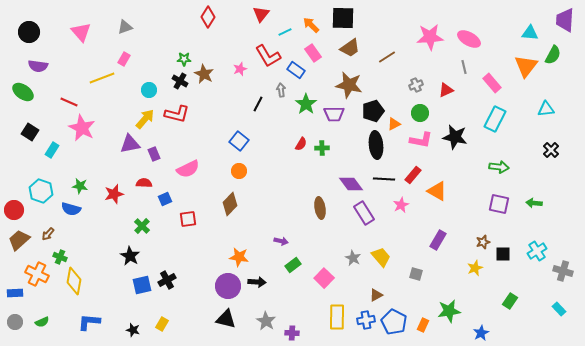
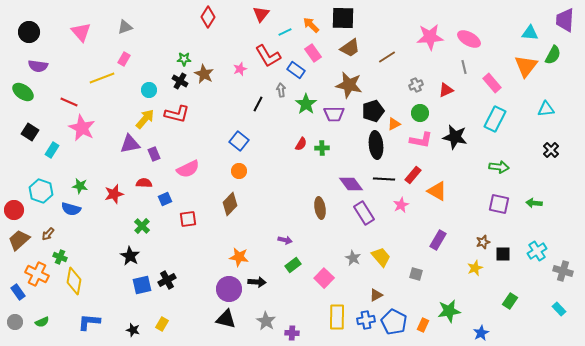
purple arrow at (281, 241): moved 4 px right, 1 px up
purple circle at (228, 286): moved 1 px right, 3 px down
blue rectangle at (15, 293): moved 3 px right, 1 px up; rotated 56 degrees clockwise
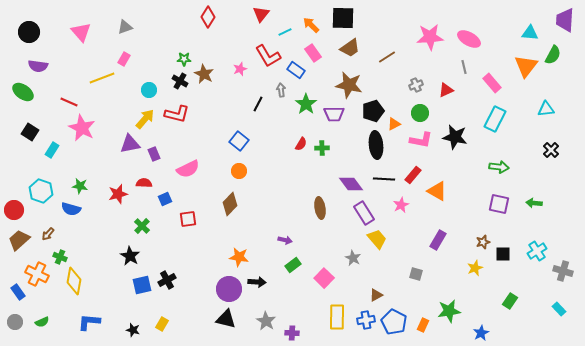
red star at (114, 194): moved 4 px right
yellow trapezoid at (381, 257): moved 4 px left, 18 px up
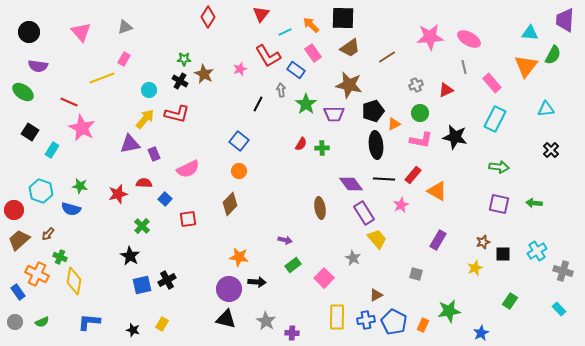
blue square at (165, 199): rotated 24 degrees counterclockwise
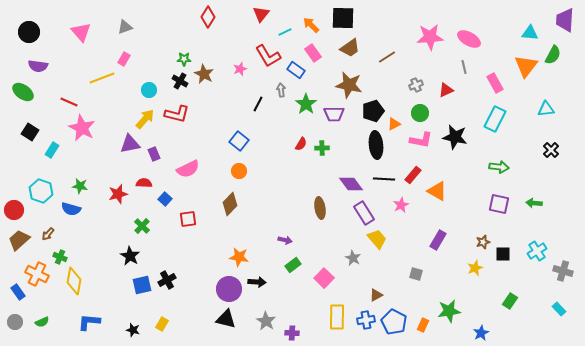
pink rectangle at (492, 83): moved 3 px right; rotated 12 degrees clockwise
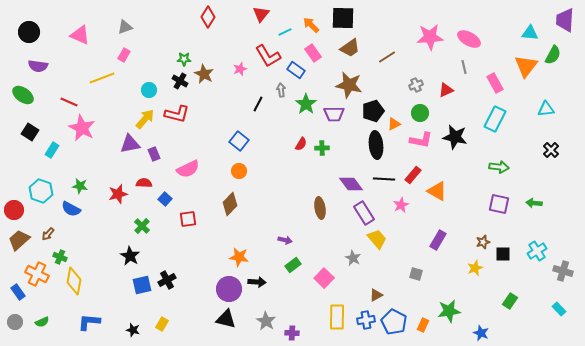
pink triangle at (81, 32): moved 1 px left, 3 px down; rotated 25 degrees counterclockwise
pink rectangle at (124, 59): moved 4 px up
green ellipse at (23, 92): moved 3 px down
blue semicircle at (71, 209): rotated 12 degrees clockwise
blue star at (481, 333): rotated 21 degrees counterclockwise
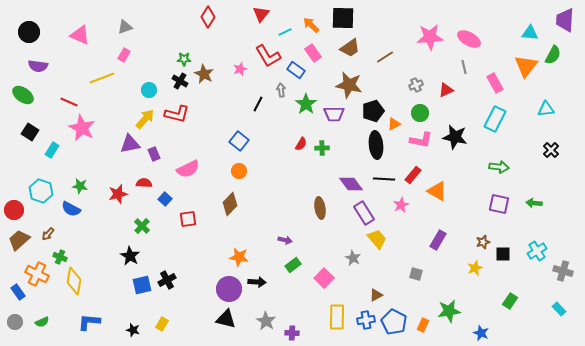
brown line at (387, 57): moved 2 px left
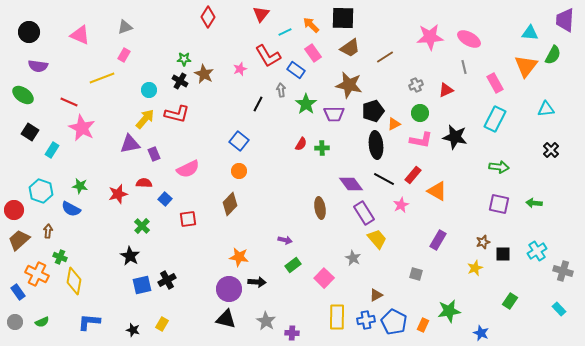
black line at (384, 179): rotated 25 degrees clockwise
brown arrow at (48, 234): moved 3 px up; rotated 144 degrees clockwise
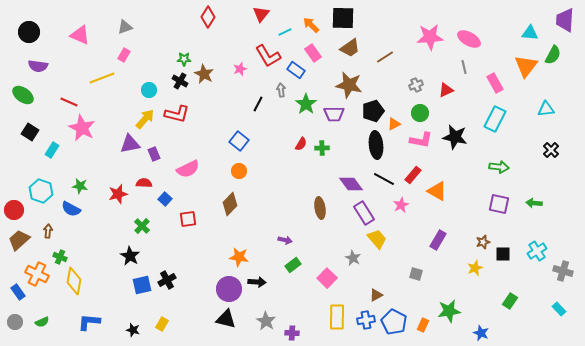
pink square at (324, 278): moved 3 px right
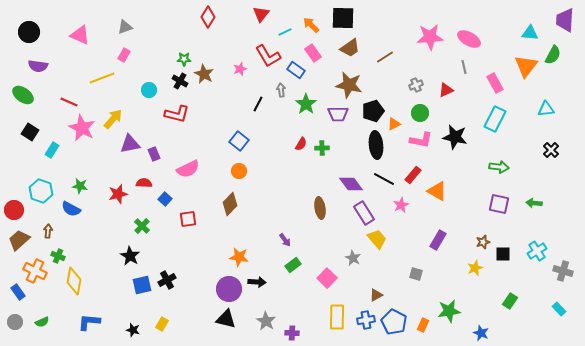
purple trapezoid at (334, 114): moved 4 px right
yellow arrow at (145, 119): moved 32 px left
purple arrow at (285, 240): rotated 40 degrees clockwise
green cross at (60, 257): moved 2 px left, 1 px up
orange cross at (37, 274): moved 2 px left, 3 px up
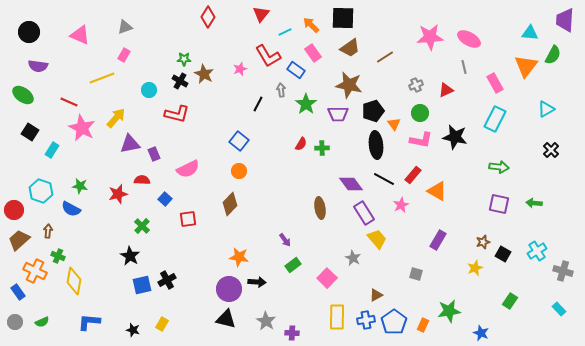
cyan triangle at (546, 109): rotated 24 degrees counterclockwise
yellow arrow at (113, 119): moved 3 px right, 1 px up
orange triangle at (394, 124): rotated 40 degrees counterclockwise
red semicircle at (144, 183): moved 2 px left, 3 px up
black square at (503, 254): rotated 28 degrees clockwise
blue pentagon at (394, 322): rotated 10 degrees clockwise
